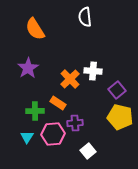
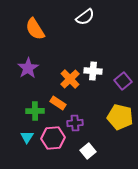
white semicircle: rotated 120 degrees counterclockwise
purple square: moved 6 px right, 9 px up
pink hexagon: moved 4 px down
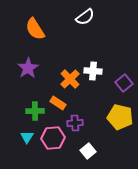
purple square: moved 1 px right, 2 px down
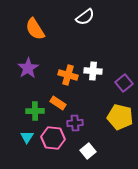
orange cross: moved 2 px left, 4 px up; rotated 30 degrees counterclockwise
pink hexagon: rotated 10 degrees clockwise
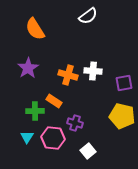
white semicircle: moved 3 px right, 1 px up
purple square: rotated 30 degrees clockwise
orange rectangle: moved 4 px left, 2 px up
yellow pentagon: moved 2 px right, 1 px up
purple cross: rotated 21 degrees clockwise
